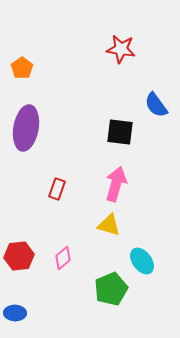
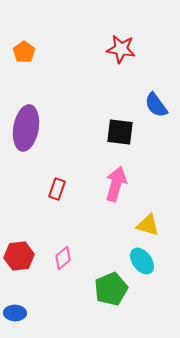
orange pentagon: moved 2 px right, 16 px up
yellow triangle: moved 39 px right
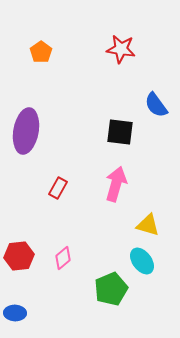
orange pentagon: moved 17 px right
purple ellipse: moved 3 px down
red rectangle: moved 1 px right, 1 px up; rotated 10 degrees clockwise
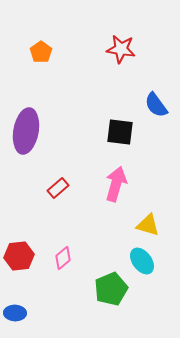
red rectangle: rotated 20 degrees clockwise
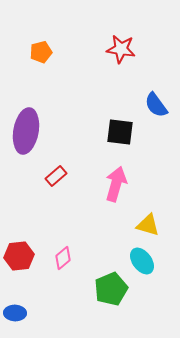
orange pentagon: rotated 20 degrees clockwise
red rectangle: moved 2 px left, 12 px up
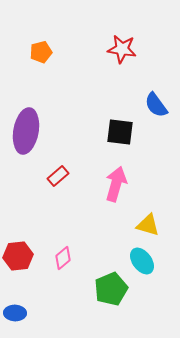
red star: moved 1 px right
red rectangle: moved 2 px right
red hexagon: moved 1 px left
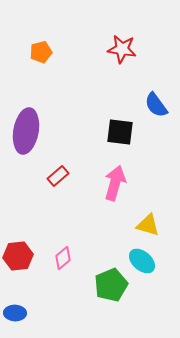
pink arrow: moved 1 px left, 1 px up
cyan ellipse: rotated 12 degrees counterclockwise
green pentagon: moved 4 px up
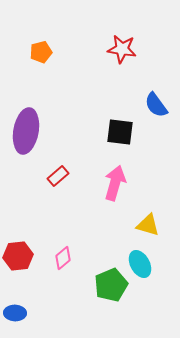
cyan ellipse: moved 2 px left, 3 px down; rotated 20 degrees clockwise
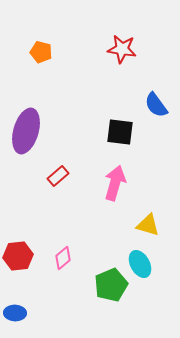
orange pentagon: rotated 30 degrees clockwise
purple ellipse: rotated 6 degrees clockwise
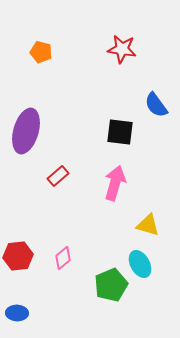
blue ellipse: moved 2 px right
